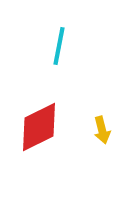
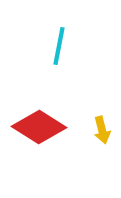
red diamond: rotated 58 degrees clockwise
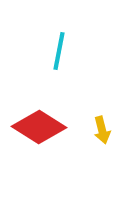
cyan line: moved 5 px down
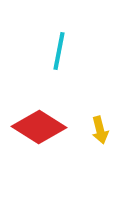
yellow arrow: moved 2 px left
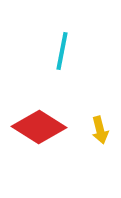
cyan line: moved 3 px right
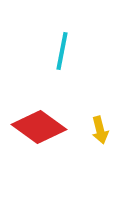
red diamond: rotated 4 degrees clockwise
